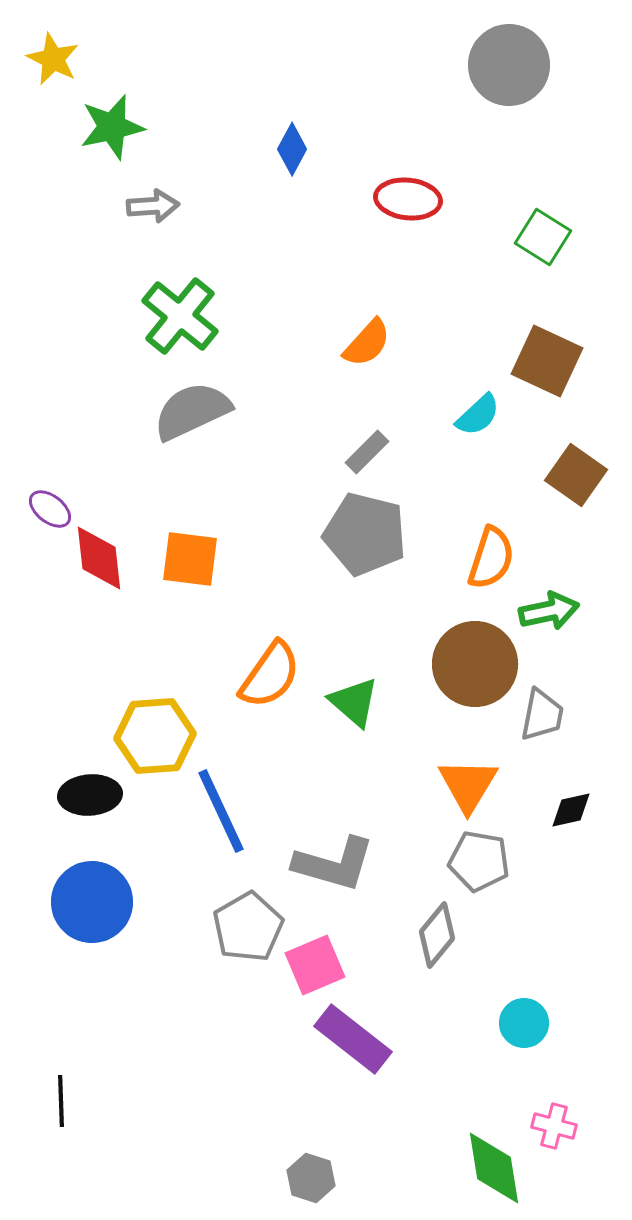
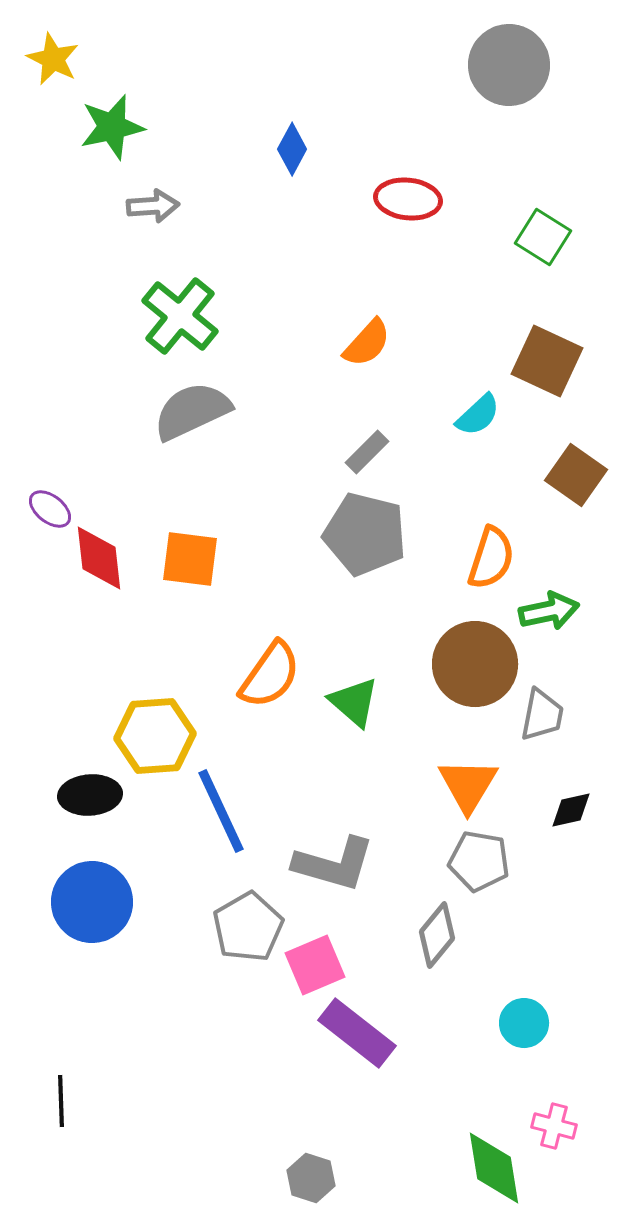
purple rectangle at (353, 1039): moved 4 px right, 6 px up
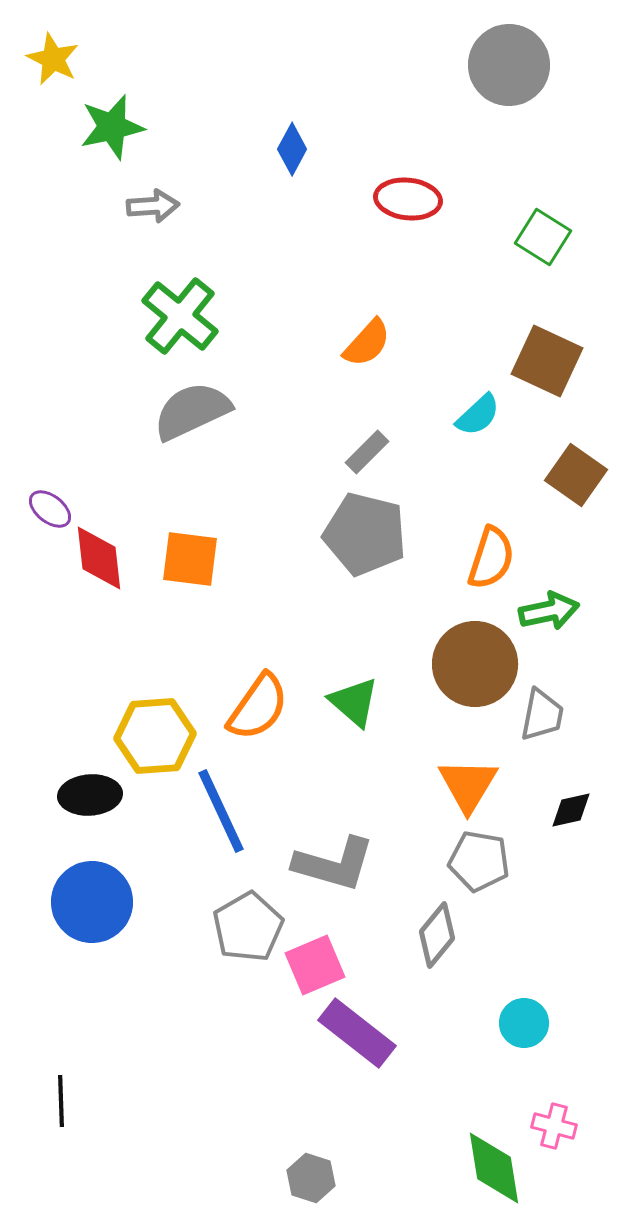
orange semicircle at (270, 675): moved 12 px left, 32 px down
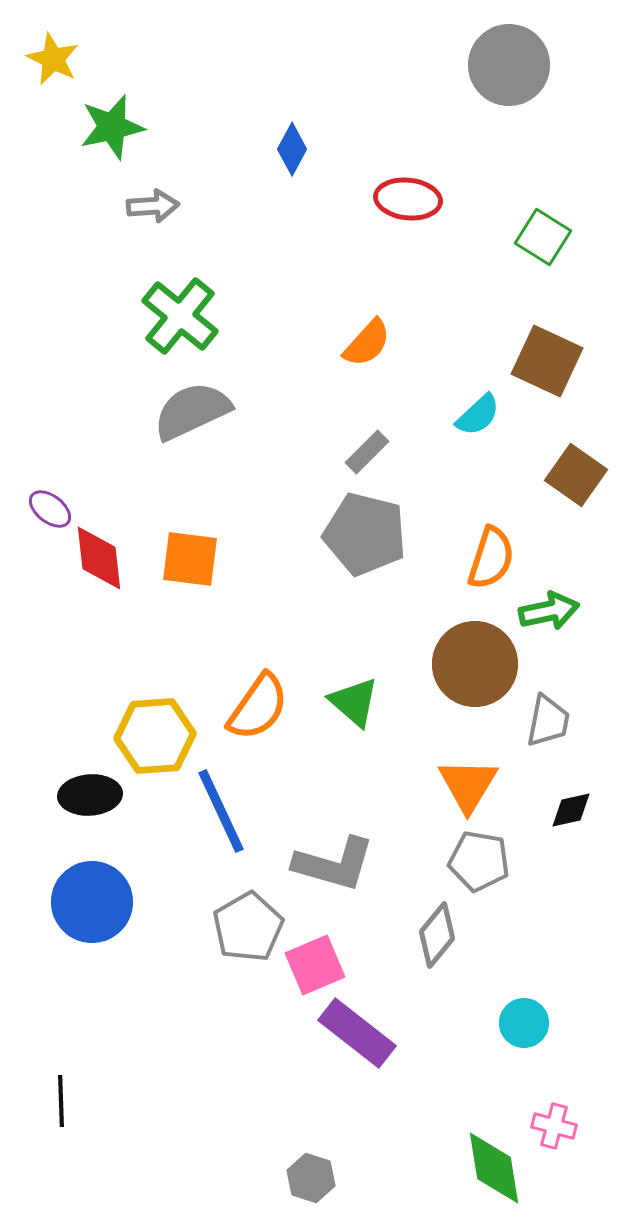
gray trapezoid at (542, 715): moved 6 px right, 6 px down
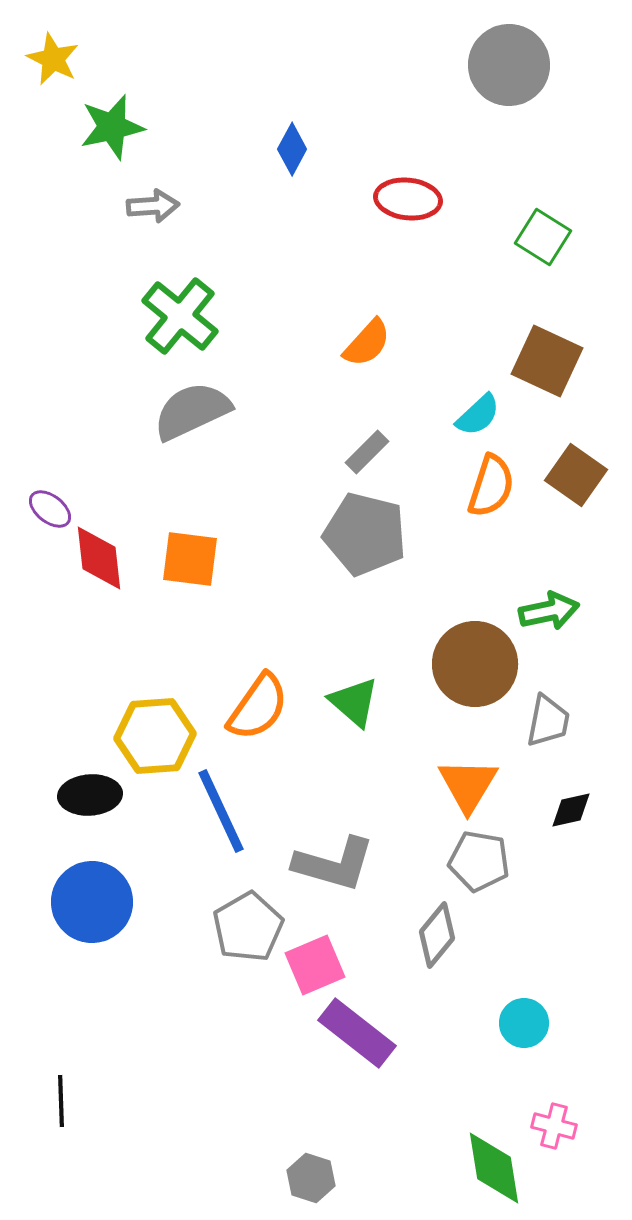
orange semicircle at (491, 558): moved 72 px up
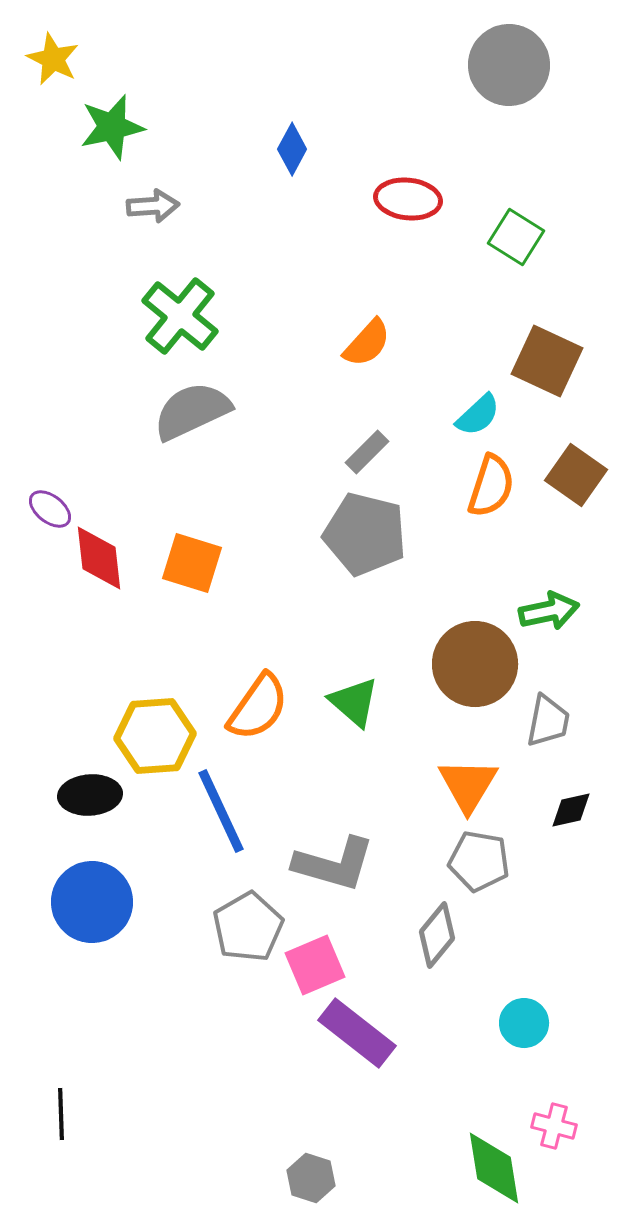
green square at (543, 237): moved 27 px left
orange square at (190, 559): moved 2 px right, 4 px down; rotated 10 degrees clockwise
black line at (61, 1101): moved 13 px down
